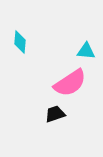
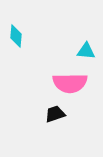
cyan diamond: moved 4 px left, 6 px up
pink semicircle: rotated 32 degrees clockwise
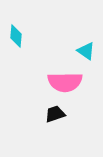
cyan triangle: rotated 30 degrees clockwise
pink semicircle: moved 5 px left, 1 px up
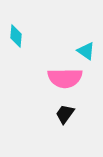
pink semicircle: moved 4 px up
black trapezoid: moved 10 px right; rotated 35 degrees counterclockwise
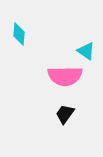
cyan diamond: moved 3 px right, 2 px up
pink semicircle: moved 2 px up
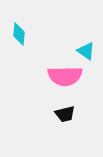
black trapezoid: rotated 140 degrees counterclockwise
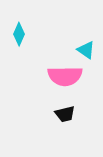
cyan diamond: rotated 20 degrees clockwise
cyan triangle: moved 1 px up
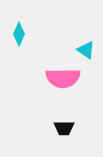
pink semicircle: moved 2 px left, 2 px down
black trapezoid: moved 1 px left, 14 px down; rotated 15 degrees clockwise
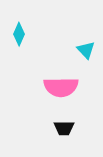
cyan triangle: rotated 12 degrees clockwise
pink semicircle: moved 2 px left, 9 px down
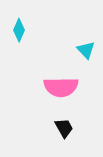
cyan diamond: moved 4 px up
black trapezoid: rotated 120 degrees counterclockwise
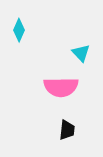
cyan triangle: moved 5 px left, 3 px down
black trapezoid: moved 3 px right, 2 px down; rotated 35 degrees clockwise
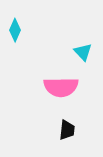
cyan diamond: moved 4 px left
cyan triangle: moved 2 px right, 1 px up
